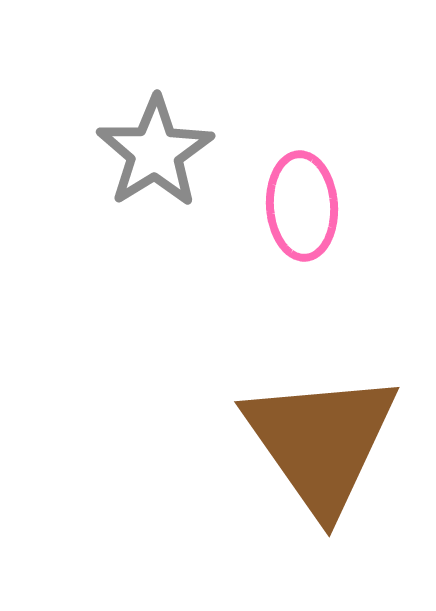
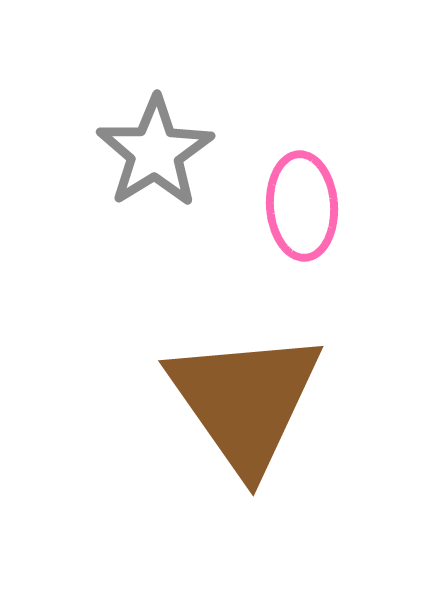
brown triangle: moved 76 px left, 41 px up
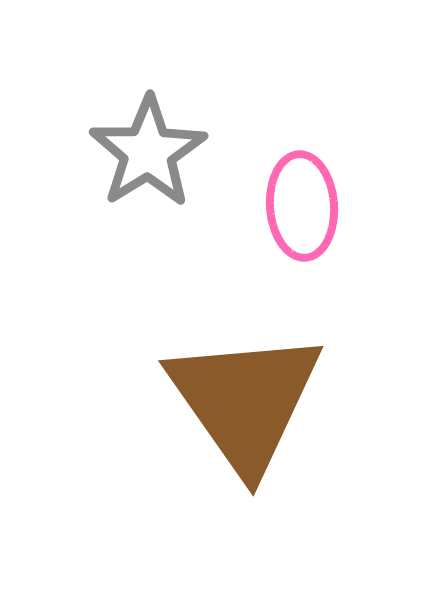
gray star: moved 7 px left
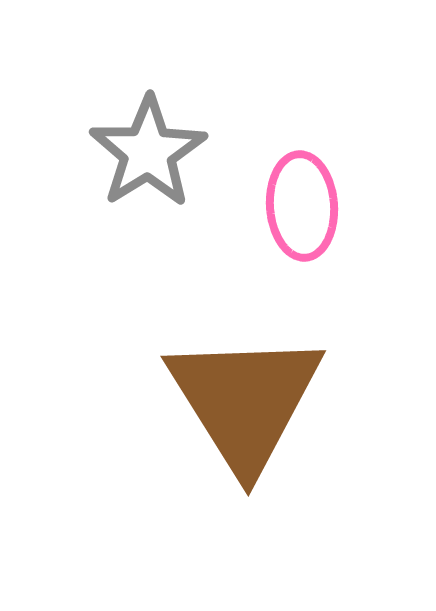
brown triangle: rotated 3 degrees clockwise
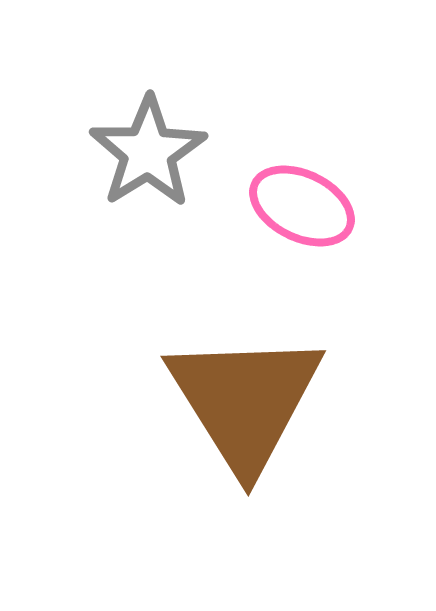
pink ellipse: rotated 60 degrees counterclockwise
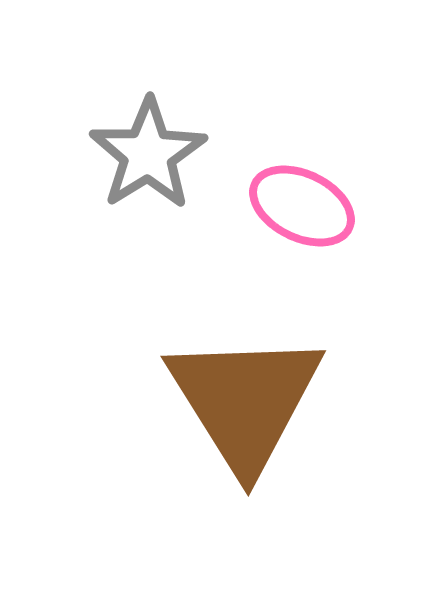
gray star: moved 2 px down
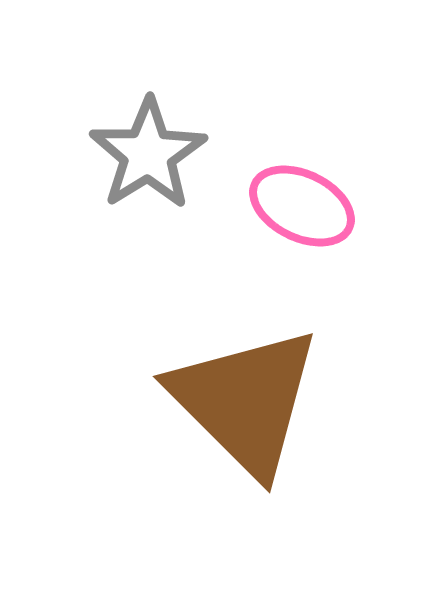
brown triangle: rotated 13 degrees counterclockwise
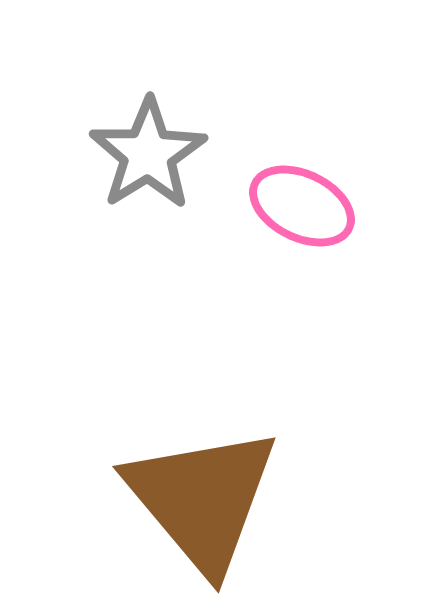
brown triangle: moved 43 px left, 98 px down; rotated 5 degrees clockwise
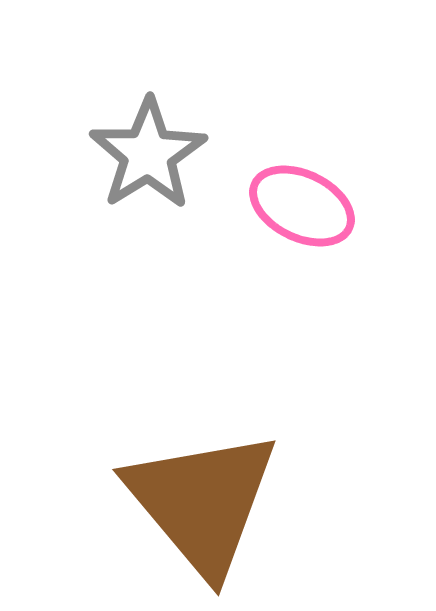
brown triangle: moved 3 px down
